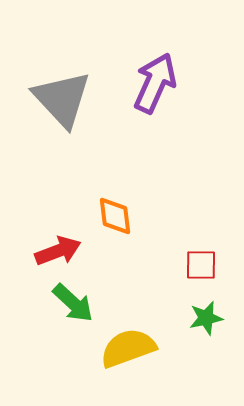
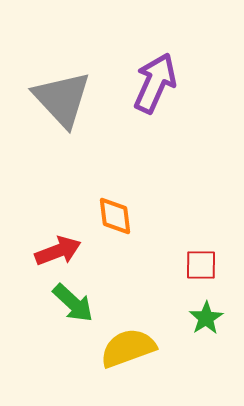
green star: rotated 20 degrees counterclockwise
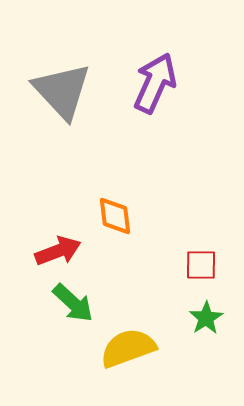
gray triangle: moved 8 px up
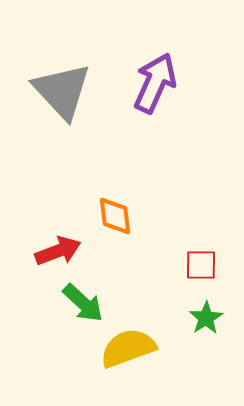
green arrow: moved 10 px right
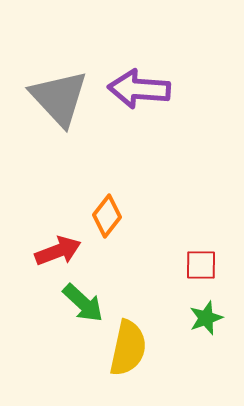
purple arrow: moved 16 px left, 6 px down; rotated 110 degrees counterclockwise
gray triangle: moved 3 px left, 7 px down
orange diamond: moved 8 px left; rotated 45 degrees clockwise
green star: rotated 12 degrees clockwise
yellow semicircle: rotated 122 degrees clockwise
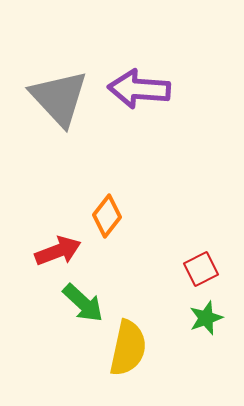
red square: moved 4 px down; rotated 28 degrees counterclockwise
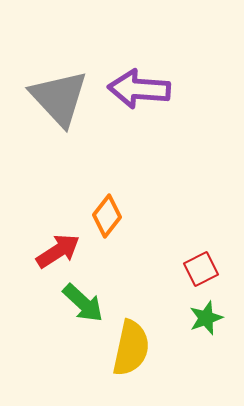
red arrow: rotated 12 degrees counterclockwise
yellow semicircle: moved 3 px right
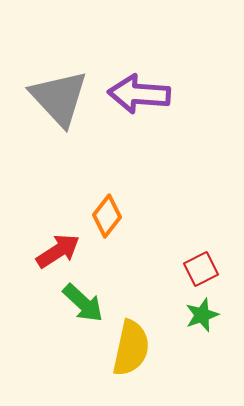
purple arrow: moved 5 px down
green star: moved 4 px left, 3 px up
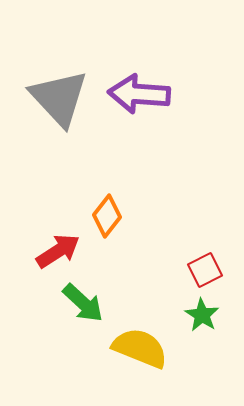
red square: moved 4 px right, 1 px down
green star: rotated 20 degrees counterclockwise
yellow semicircle: moved 9 px right; rotated 80 degrees counterclockwise
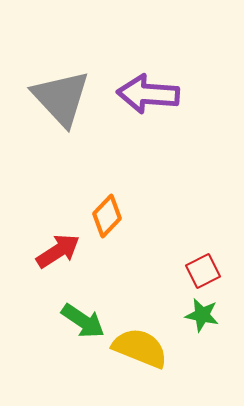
purple arrow: moved 9 px right
gray triangle: moved 2 px right
orange diamond: rotated 6 degrees clockwise
red square: moved 2 px left, 1 px down
green arrow: moved 18 px down; rotated 9 degrees counterclockwise
green star: rotated 20 degrees counterclockwise
